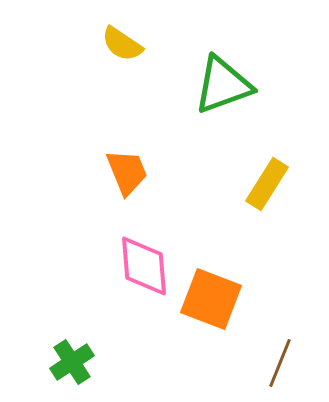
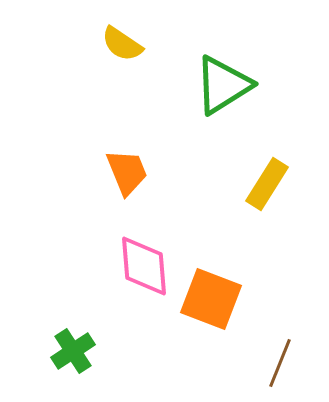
green triangle: rotated 12 degrees counterclockwise
green cross: moved 1 px right, 11 px up
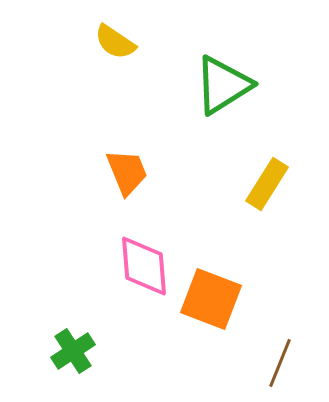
yellow semicircle: moved 7 px left, 2 px up
